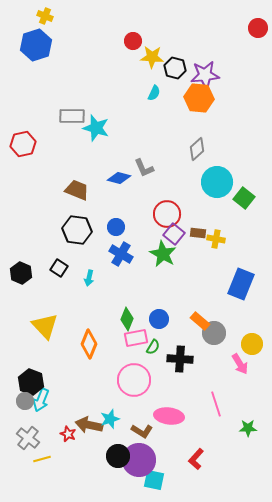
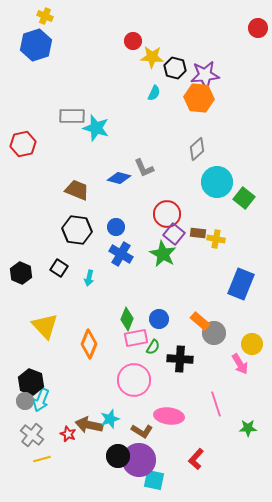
gray cross at (28, 438): moved 4 px right, 3 px up
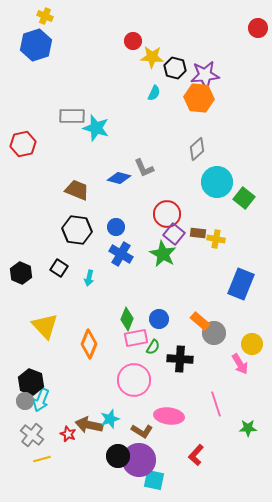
red L-shape at (196, 459): moved 4 px up
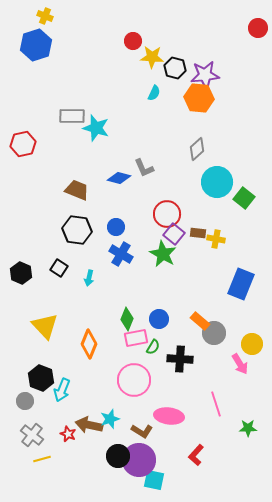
black hexagon at (31, 382): moved 10 px right, 4 px up
cyan arrow at (41, 400): moved 21 px right, 10 px up
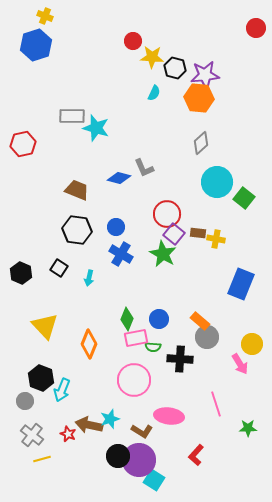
red circle at (258, 28): moved 2 px left
gray diamond at (197, 149): moved 4 px right, 6 px up
gray circle at (214, 333): moved 7 px left, 4 px down
green semicircle at (153, 347): rotated 63 degrees clockwise
cyan square at (154, 480): rotated 20 degrees clockwise
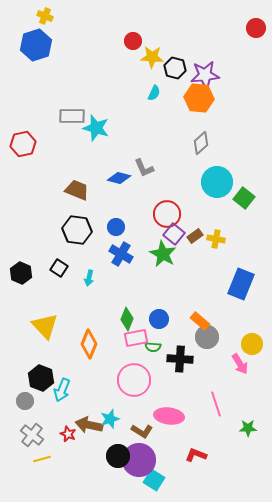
brown rectangle at (198, 233): moved 3 px left, 3 px down; rotated 42 degrees counterclockwise
red L-shape at (196, 455): rotated 70 degrees clockwise
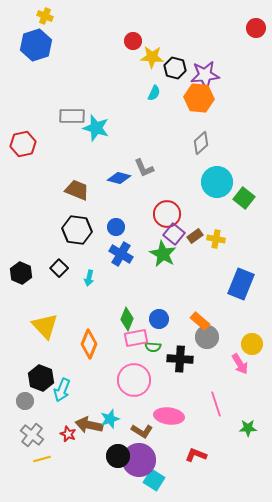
black square at (59, 268): rotated 12 degrees clockwise
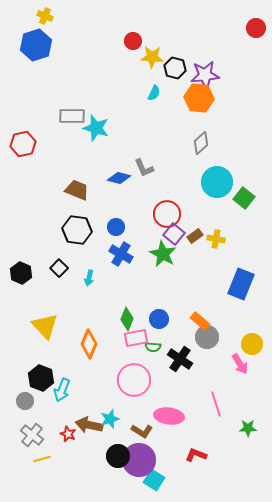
black cross at (180, 359): rotated 30 degrees clockwise
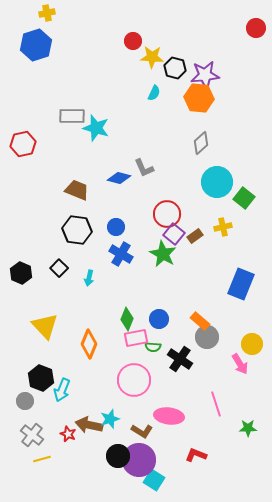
yellow cross at (45, 16): moved 2 px right, 3 px up; rotated 35 degrees counterclockwise
yellow cross at (216, 239): moved 7 px right, 12 px up; rotated 24 degrees counterclockwise
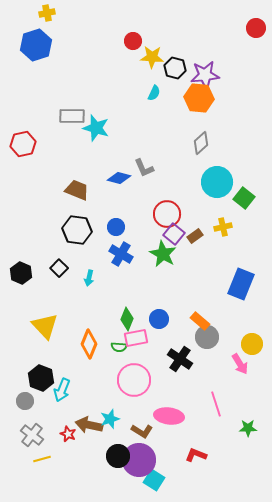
green semicircle at (153, 347): moved 34 px left
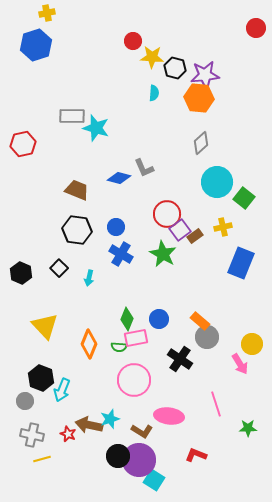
cyan semicircle at (154, 93): rotated 21 degrees counterclockwise
purple square at (174, 234): moved 6 px right, 4 px up; rotated 15 degrees clockwise
blue rectangle at (241, 284): moved 21 px up
gray cross at (32, 435): rotated 25 degrees counterclockwise
